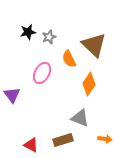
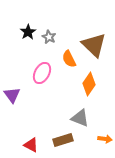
black star: rotated 21 degrees counterclockwise
gray star: rotated 24 degrees counterclockwise
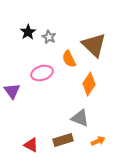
pink ellipse: rotated 45 degrees clockwise
purple triangle: moved 4 px up
orange arrow: moved 7 px left, 2 px down; rotated 32 degrees counterclockwise
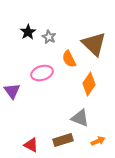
brown triangle: moved 1 px up
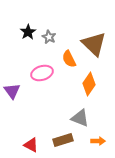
orange arrow: rotated 24 degrees clockwise
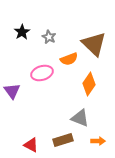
black star: moved 6 px left
orange semicircle: rotated 84 degrees counterclockwise
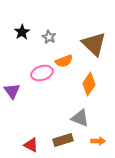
orange semicircle: moved 5 px left, 2 px down
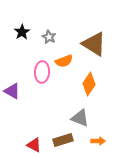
brown triangle: rotated 12 degrees counterclockwise
pink ellipse: moved 1 px up; rotated 70 degrees counterclockwise
purple triangle: rotated 24 degrees counterclockwise
red triangle: moved 3 px right
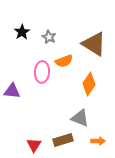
purple triangle: rotated 24 degrees counterclockwise
red triangle: rotated 35 degrees clockwise
